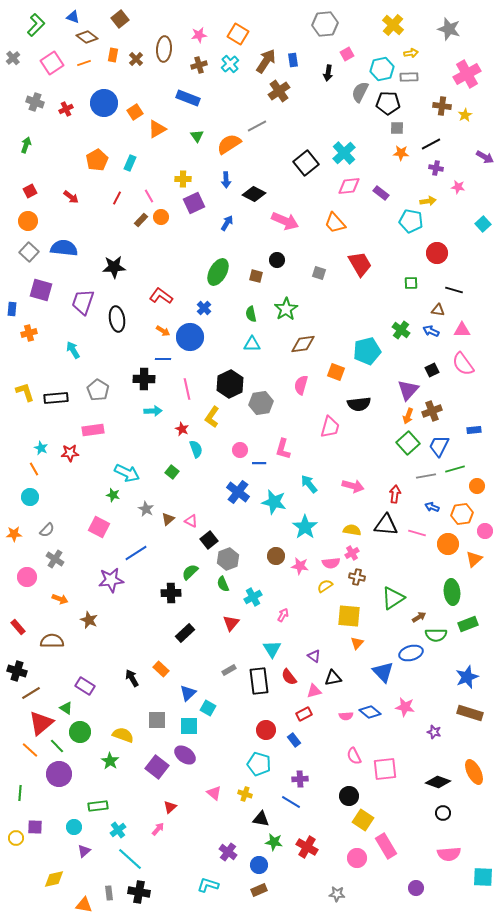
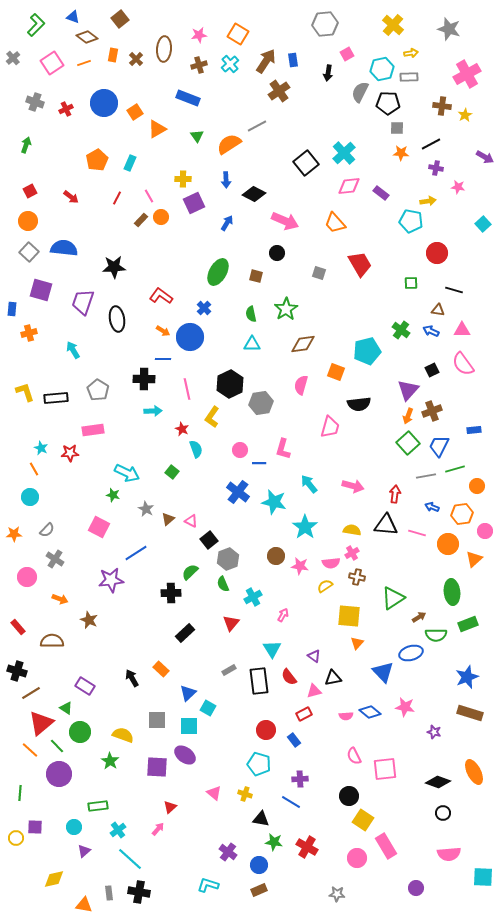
black circle at (277, 260): moved 7 px up
purple square at (157, 767): rotated 35 degrees counterclockwise
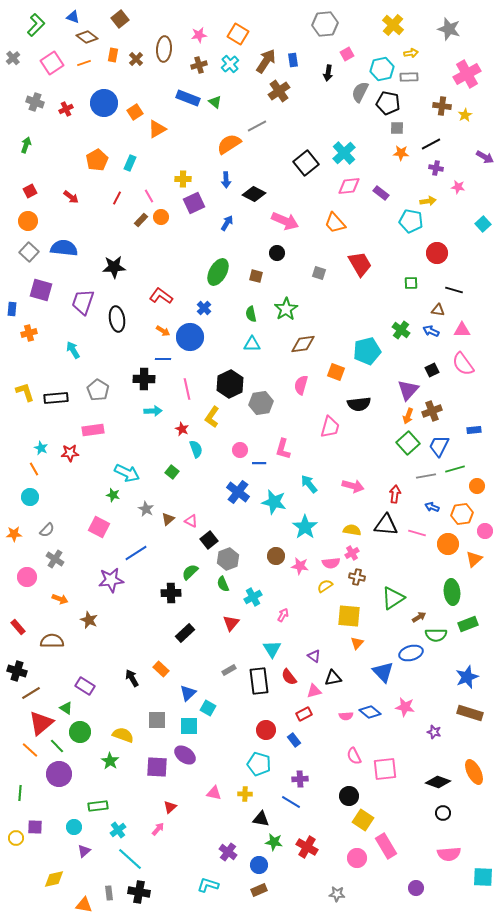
black pentagon at (388, 103): rotated 10 degrees clockwise
green triangle at (197, 136): moved 18 px right, 34 px up; rotated 16 degrees counterclockwise
pink triangle at (214, 793): rotated 28 degrees counterclockwise
yellow cross at (245, 794): rotated 16 degrees counterclockwise
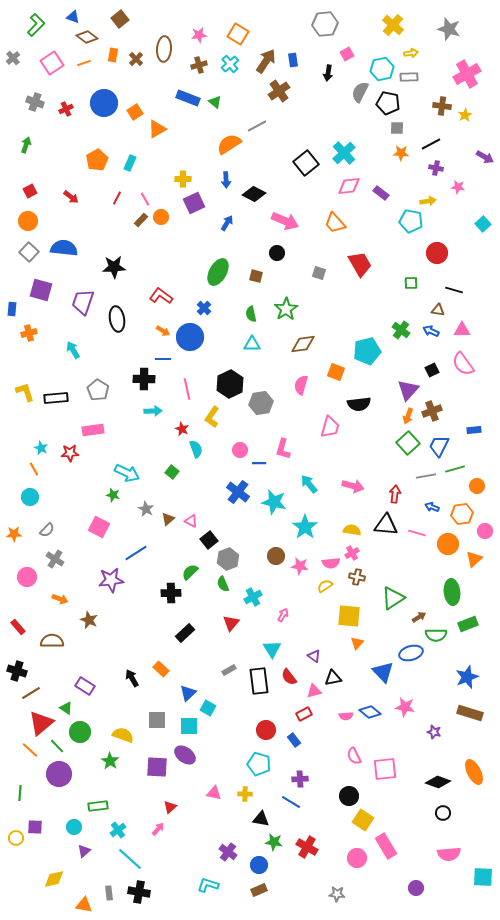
pink line at (149, 196): moved 4 px left, 3 px down
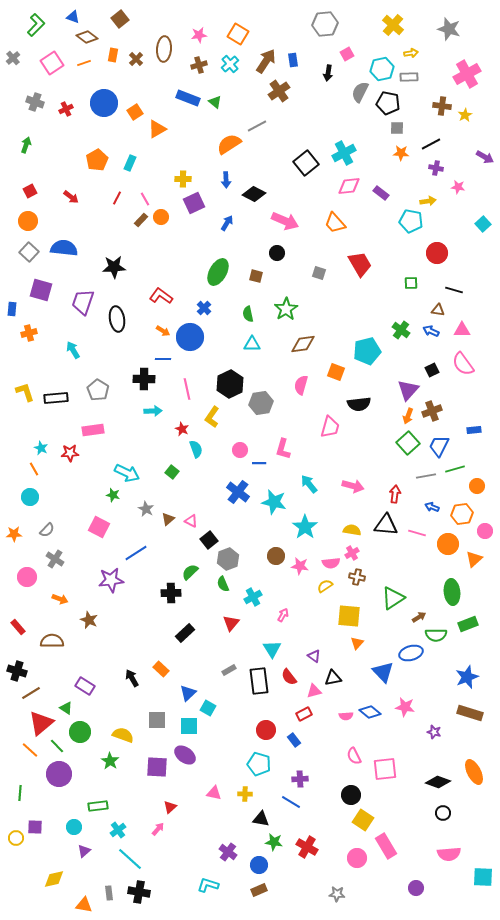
cyan cross at (344, 153): rotated 15 degrees clockwise
green semicircle at (251, 314): moved 3 px left
black circle at (349, 796): moved 2 px right, 1 px up
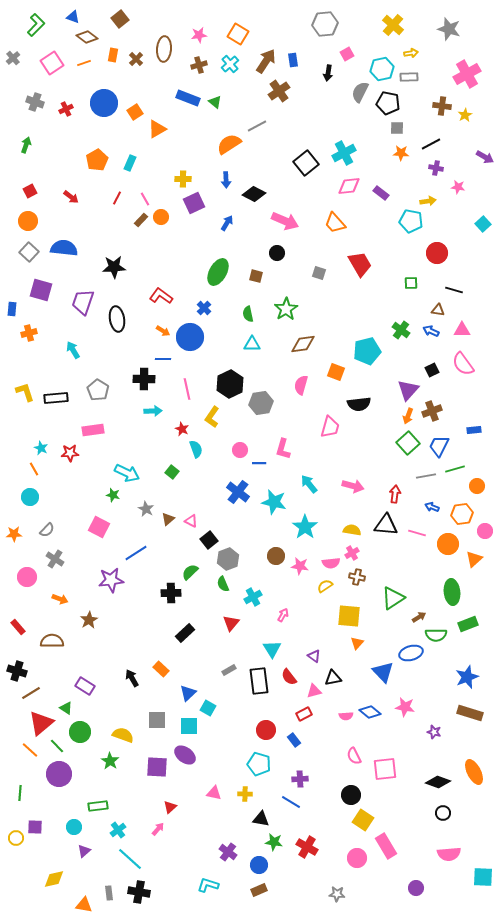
brown star at (89, 620): rotated 18 degrees clockwise
